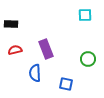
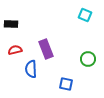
cyan square: rotated 24 degrees clockwise
blue semicircle: moved 4 px left, 4 px up
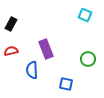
black rectangle: rotated 64 degrees counterclockwise
red semicircle: moved 4 px left, 1 px down
blue semicircle: moved 1 px right, 1 px down
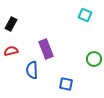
green circle: moved 6 px right
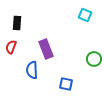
black rectangle: moved 6 px right, 1 px up; rotated 24 degrees counterclockwise
red semicircle: moved 4 px up; rotated 56 degrees counterclockwise
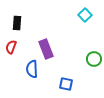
cyan square: rotated 24 degrees clockwise
blue semicircle: moved 1 px up
